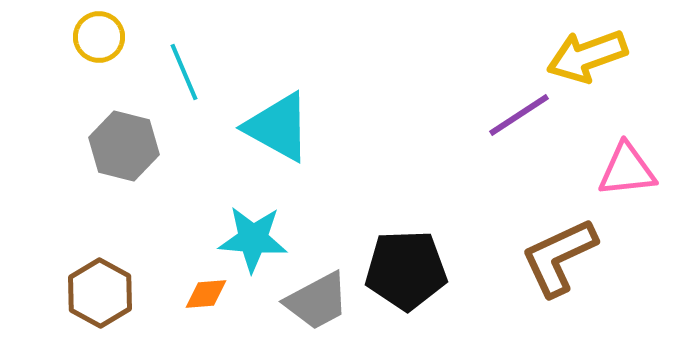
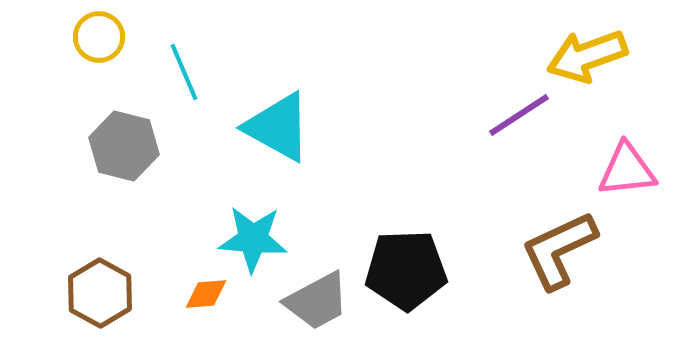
brown L-shape: moved 7 px up
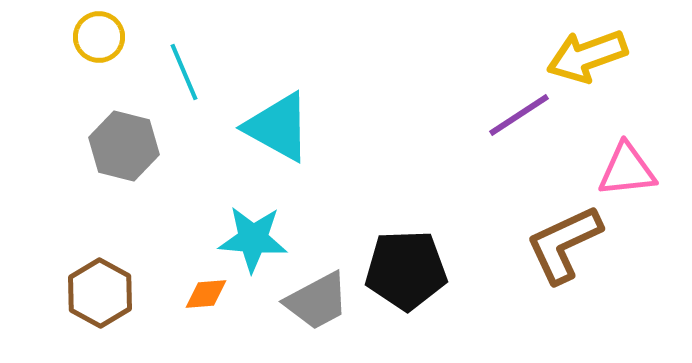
brown L-shape: moved 5 px right, 6 px up
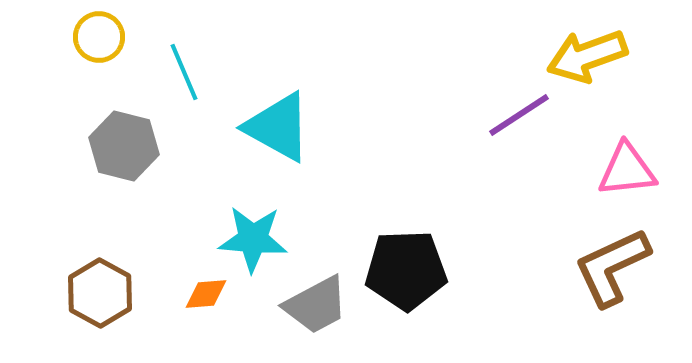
brown L-shape: moved 48 px right, 23 px down
gray trapezoid: moved 1 px left, 4 px down
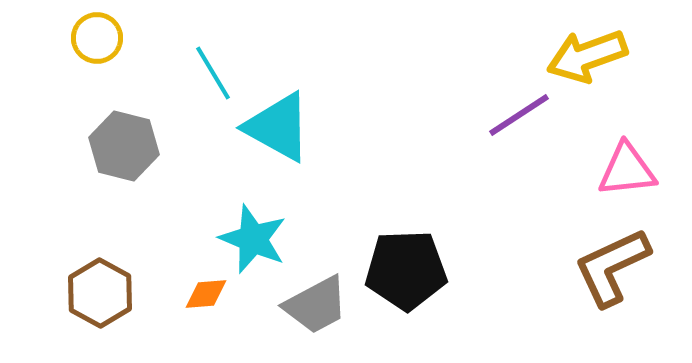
yellow circle: moved 2 px left, 1 px down
cyan line: moved 29 px right, 1 px down; rotated 8 degrees counterclockwise
cyan star: rotated 18 degrees clockwise
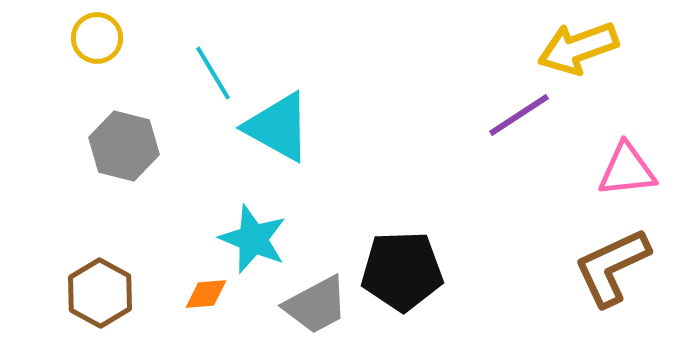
yellow arrow: moved 9 px left, 8 px up
black pentagon: moved 4 px left, 1 px down
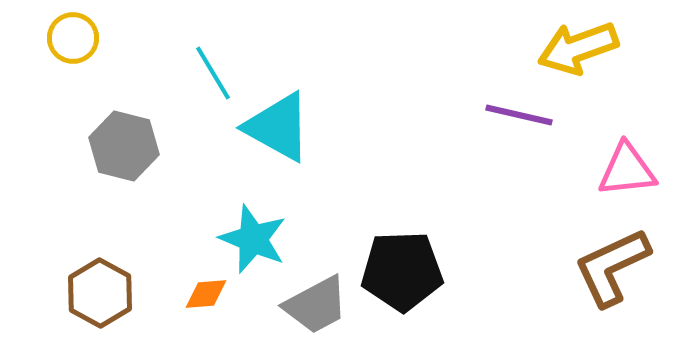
yellow circle: moved 24 px left
purple line: rotated 46 degrees clockwise
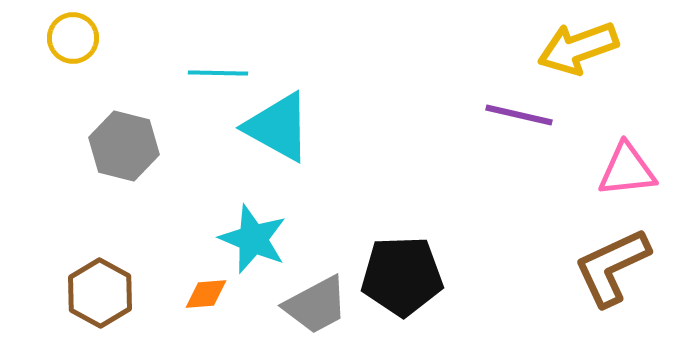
cyan line: moved 5 px right; rotated 58 degrees counterclockwise
black pentagon: moved 5 px down
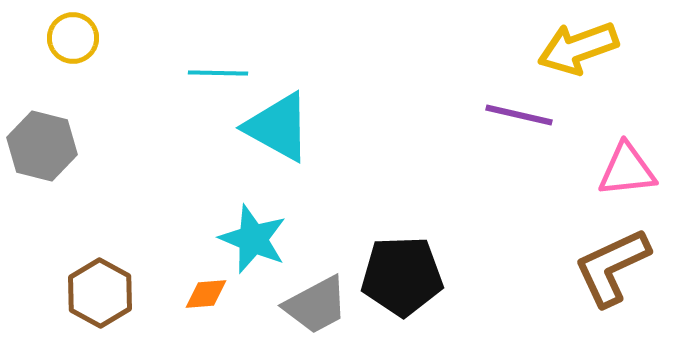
gray hexagon: moved 82 px left
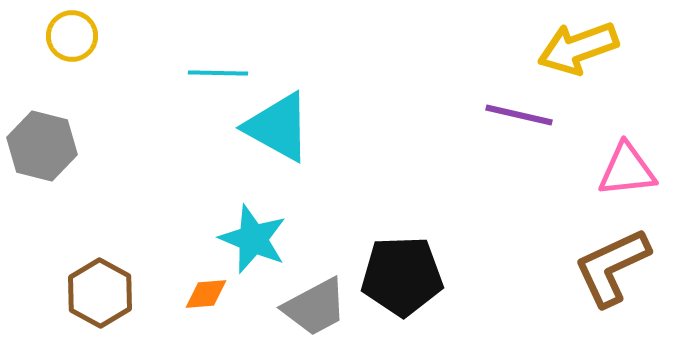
yellow circle: moved 1 px left, 2 px up
gray trapezoid: moved 1 px left, 2 px down
